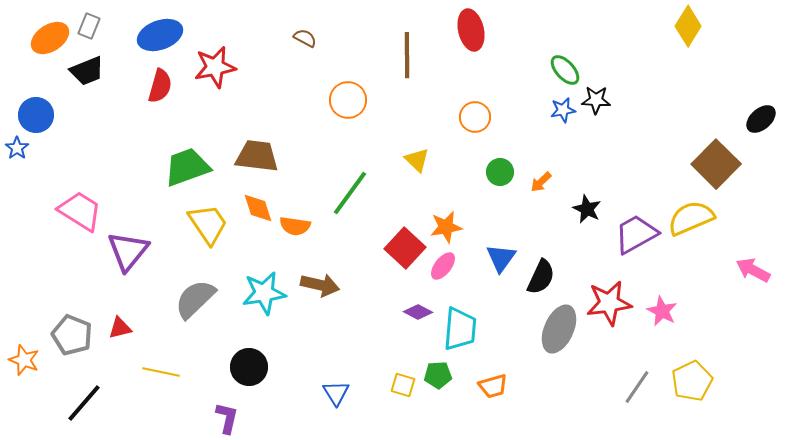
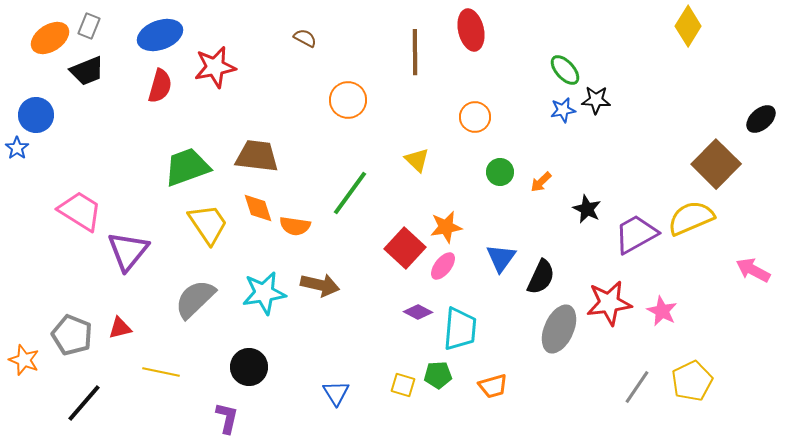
brown line at (407, 55): moved 8 px right, 3 px up
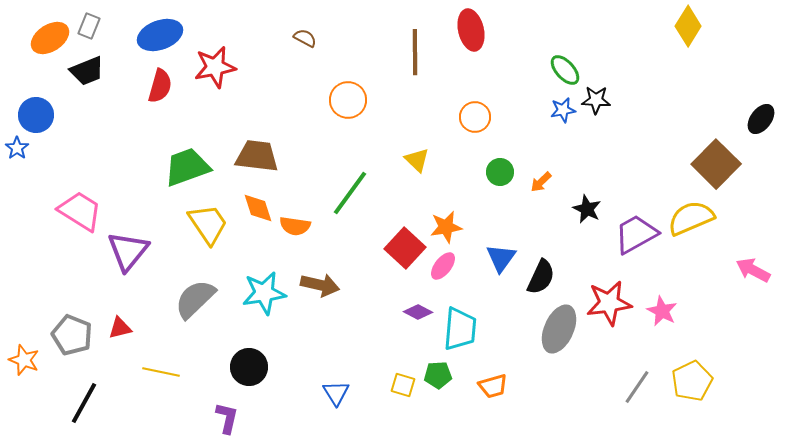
black ellipse at (761, 119): rotated 12 degrees counterclockwise
black line at (84, 403): rotated 12 degrees counterclockwise
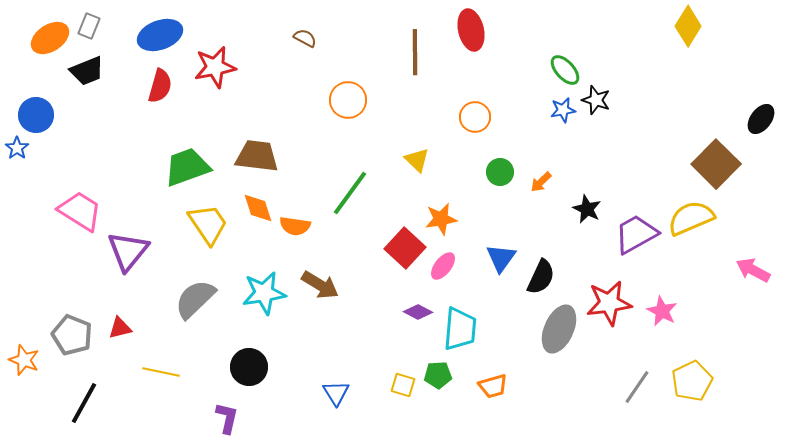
black star at (596, 100): rotated 16 degrees clockwise
orange star at (446, 227): moved 5 px left, 8 px up
brown arrow at (320, 285): rotated 18 degrees clockwise
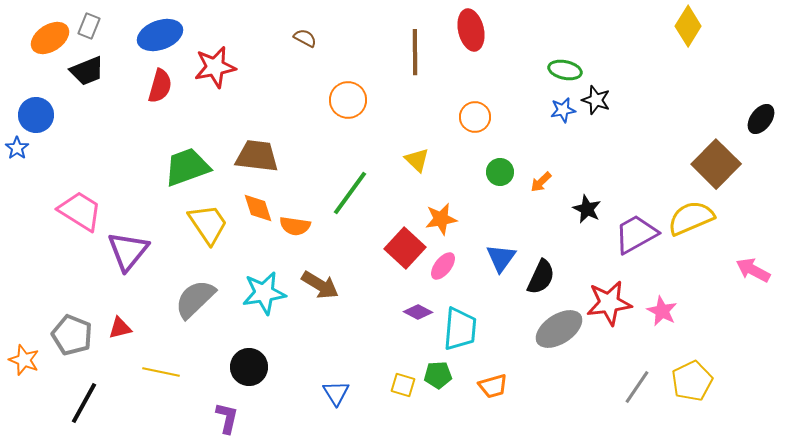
green ellipse at (565, 70): rotated 36 degrees counterclockwise
gray ellipse at (559, 329): rotated 33 degrees clockwise
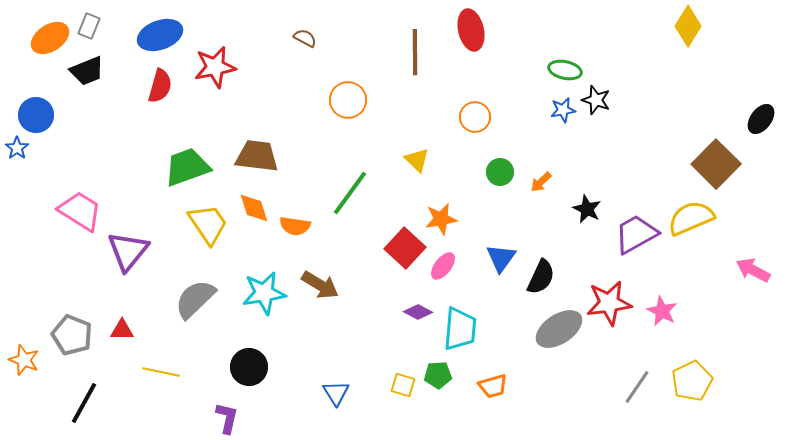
orange diamond at (258, 208): moved 4 px left
red triangle at (120, 328): moved 2 px right, 2 px down; rotated 15 degrees clockwise
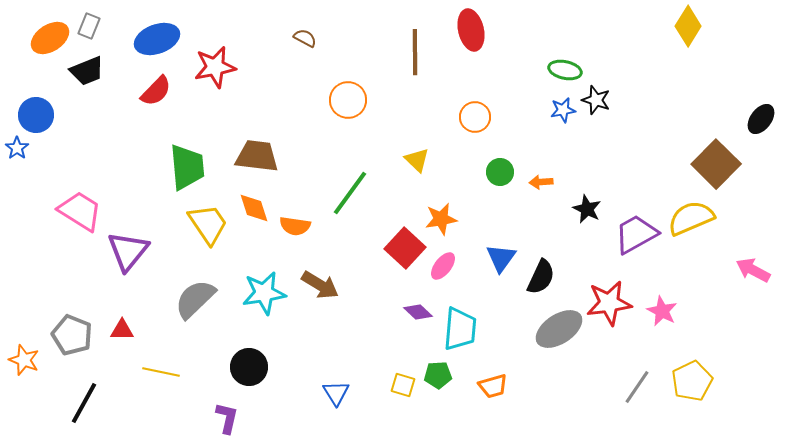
blue ellipse at (160, 35): moved 3 px left, 4 px down
red semicircle at (160, 86): moved 4 px left, 5 px down; rotated 28 degrees clockwise
green trapezoid at (187, 167): rotated 105 degrees clockwise
orange arrow at (541, 182): rotated 40 degrees clockwise
purple diamond at (418, 312): rotated 16 degrees clockwise
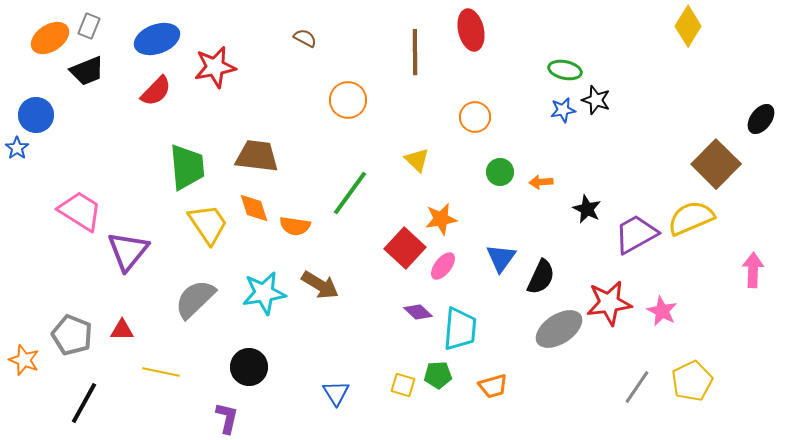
pink arrow at (753, 270): rotated 64 degrees clockwise
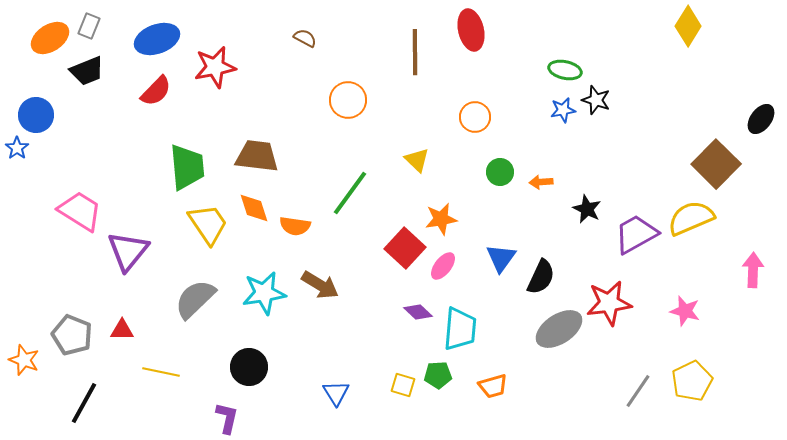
pink star at (662, 311): moved 23 px right; rotated 12 degrees counterclockwise
gray line at (637, 387): moved 1 px right, 4 px down
